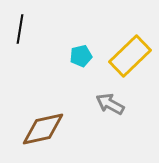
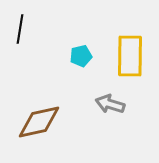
yellow rectangle: rotated 45 degrees counterclockwise
gray arrow: rotated 12 degrees counterclockwise
brown diamond: moved 4 px left, 7 px up
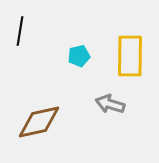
black line: moved 2 px down
cyan pentagon: moved 2 px left
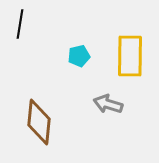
black line: moved 7 px up
gray arrow: moved 2 px left
brown diamond: rotated 72 degrees counterclockwise
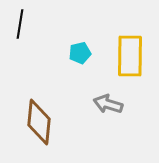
cyan pentagon: moved 1 px right, 3 px up
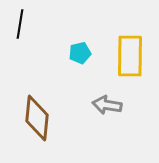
gray arrow: moved 1 px left, 1 px down; rotated 8 degrees counterclockwise
brown diamond: moved 2 px left, 4 px up
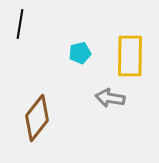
gray arrow: moved 3 px right, 7 px up
brown diamond: rotated 33 degrees clockwise
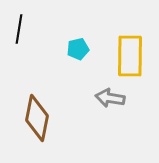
black line: moved 1 px left, 5 px down
cyan pentagon: moved 2 px left, 4 px up
brown diamond: rotated 27 degrees counterclockwise
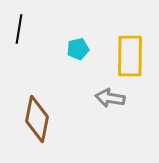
brown diamond: moved 1 px down
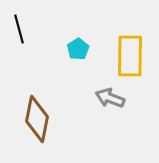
black line: rotated 24 degrees counterclockwise
cyan pentagon: rotated 20 degrees counterclockwise
gray arrow: rotated 12 degrees clockwise
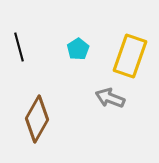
black line: moved 18 px down
yellow rectangle: rotated 18 degrees clockwise
brown diamond: rotated 18 degrees clockwise
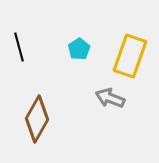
cyan pentagon: moved 1 px right
